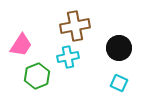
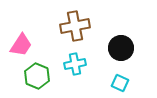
black circle: moved 2 px right
cyan cross: moved 7 px right, 7 px down
green hexagon: rotated 15 degrees counterclockwise
cyan square: moved 1 px right
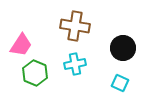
brown cross: rotated 20 degrees clockwise
black circle: moved 2 px right
green hexagon: moved 2 px left, 3 px up
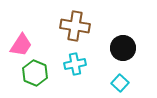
cyan square: rotated 18 degrees clockwise
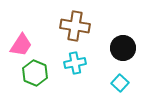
cyan cross: moved 1 px up
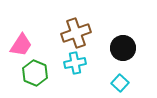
brown cross: moved 1 px right, 7 px down; rotated 28 degrees counterclockwise
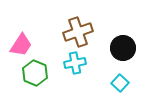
brown cross: moved 2 px right, 1 px up
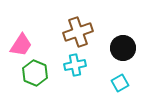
cyan cross: moved 2 px down
cyan square: rotated 18 degrees clockwise
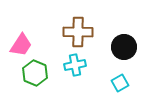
brown cross: rotated 20 degrees clockwise
black circle: moved 1 px right, 1 px up
